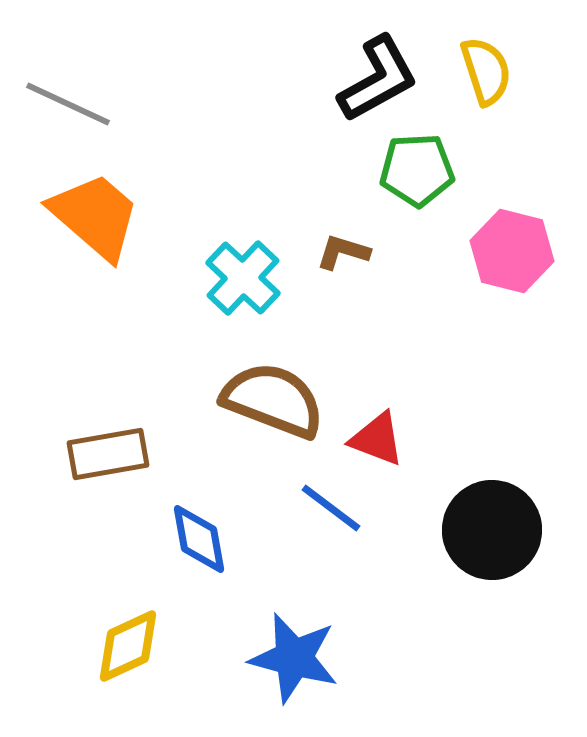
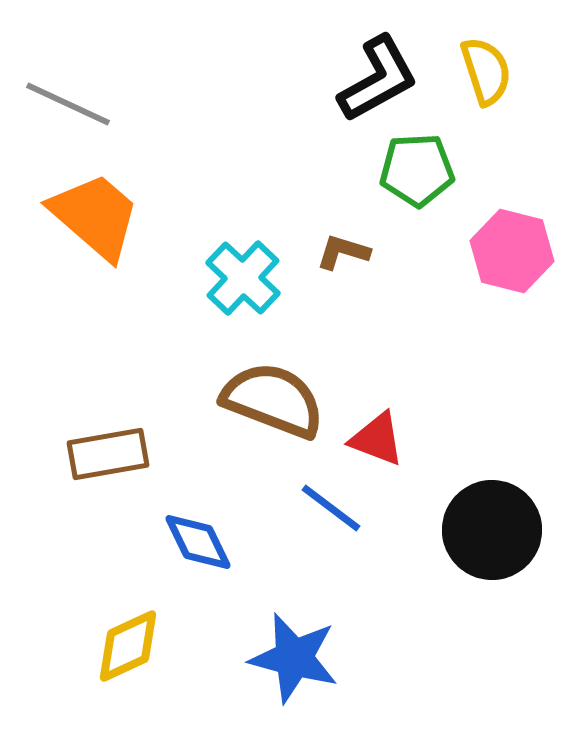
blue diamond: moved 1 px left, 3 px down; rotated 16 degrees counterclockwise
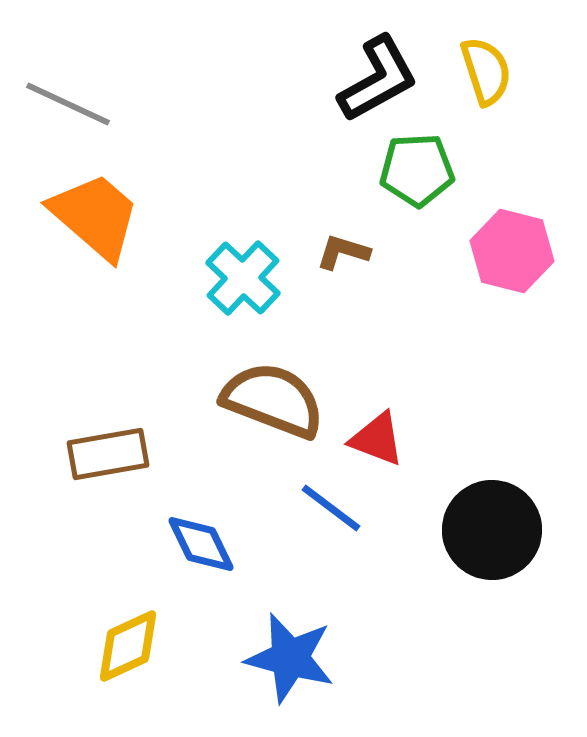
blue diamond: moved 3 px right, 2 px down
blue star: moved 4 px left
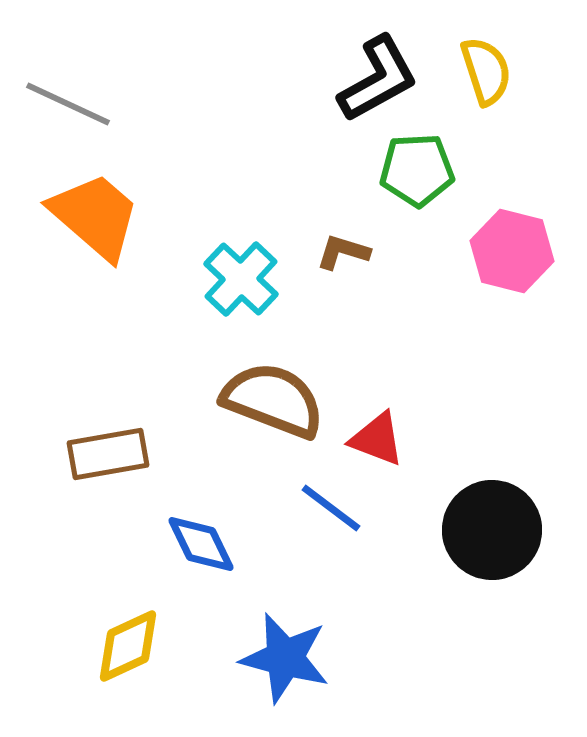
cyan cross: moved 2 px left, 1 px down
blue star: moved 5 px left
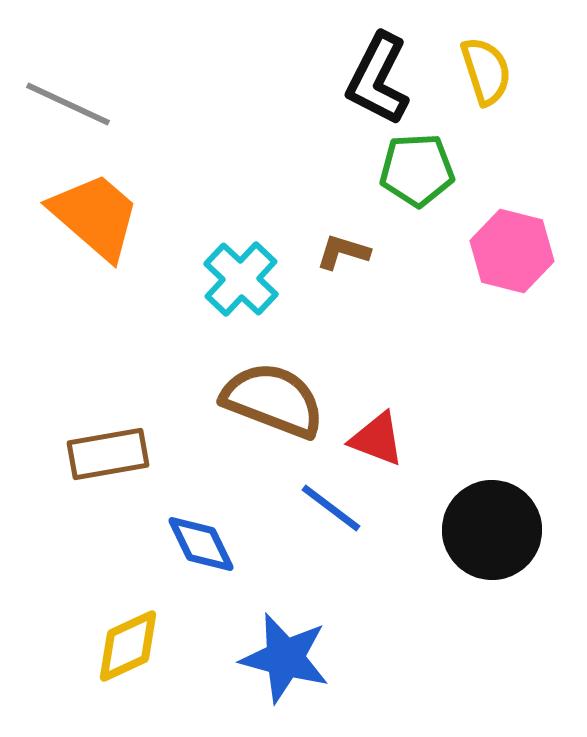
black L-shape: rotated 146 degrees clockwise
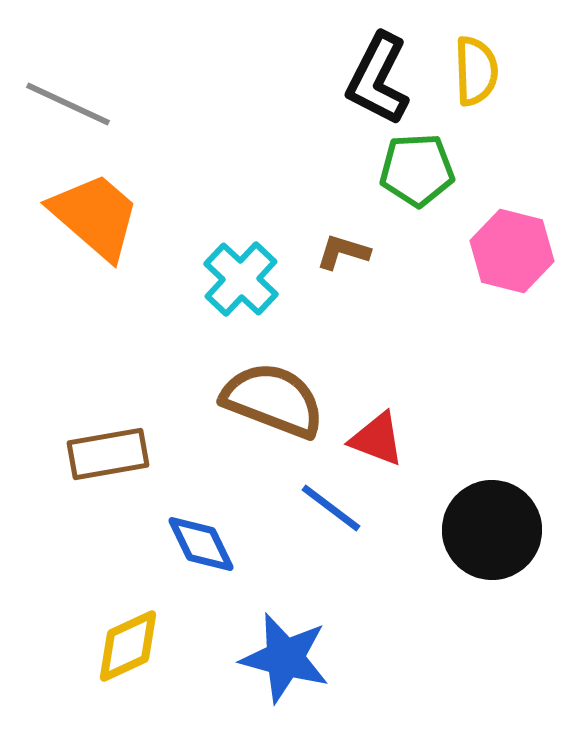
yellow semicircle: moved 10 px left; rotated 16 degrees clockwise
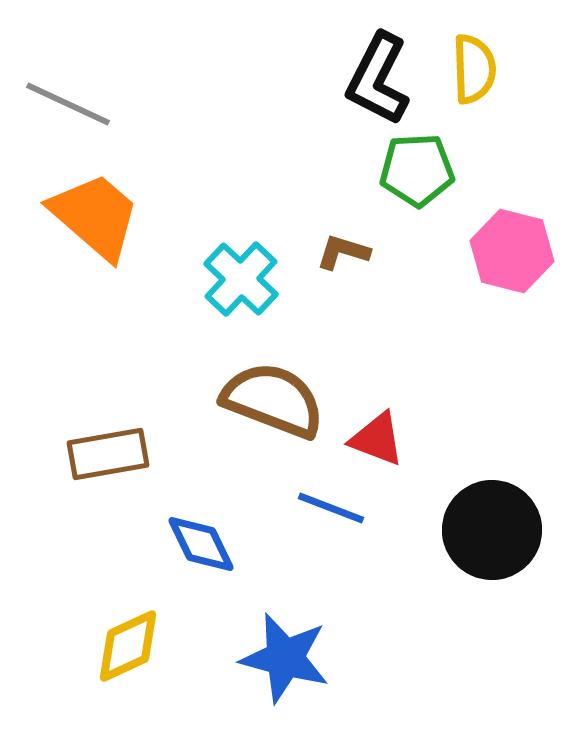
yellow semicircle: moved 2 px left, 2 px up
blue line: rotated 16 degrees counterclockwise
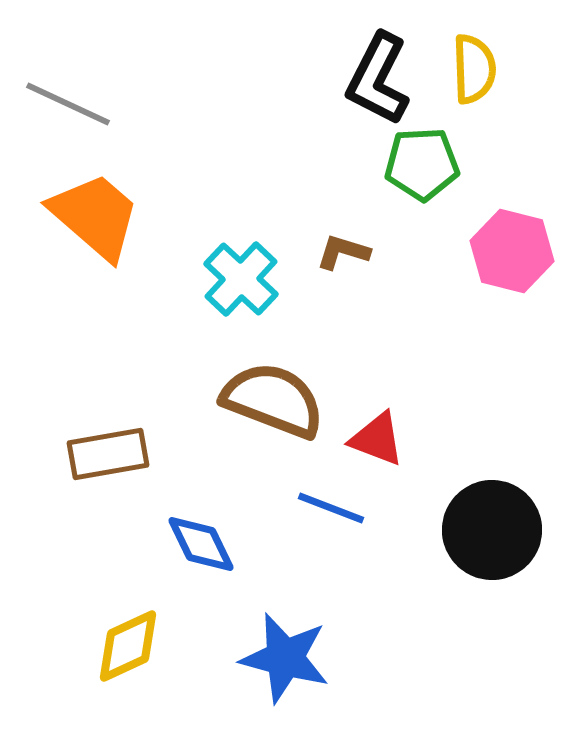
green pentagon: moved 5 px right, 6 px up
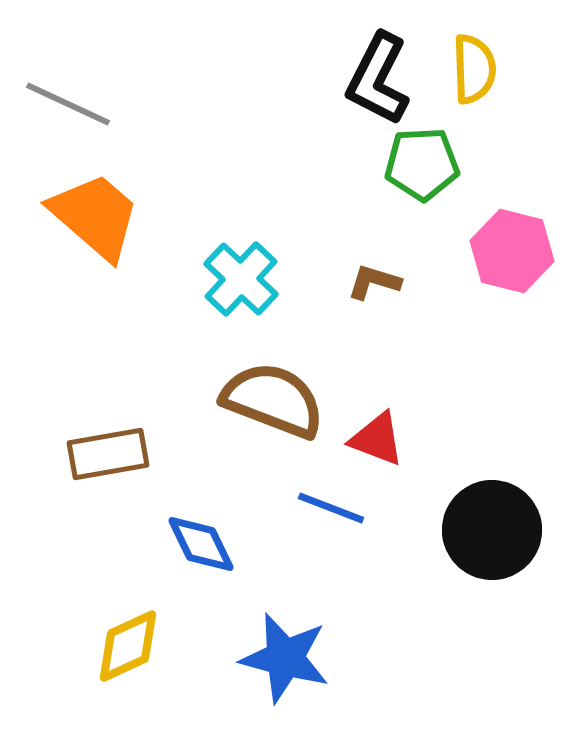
brown L-shape: moved 31 px right, 30 px down
